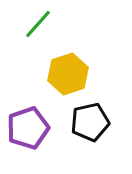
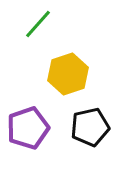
black pentagon: moved 5 px down
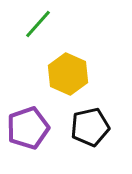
yellow hexagon: rotated 18 degrees counterclockwise
